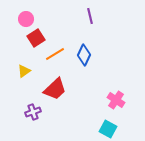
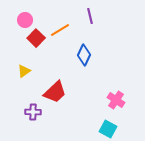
pink circle: moved 1 px left, 1 px down
red square: rotated 12 degrees counterclockwise
orange line: moved 5 px right, 24 px up
red trapezoid: moved 3 px down
purple cross: rotated 21 degrees clockwise
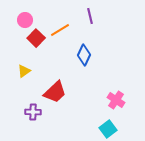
cyan square: rotated 24 degrees clockwise
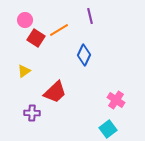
orange line: moved 1 px left
red square: rotated 12 degrees counterclockwise
purple cross: moved 1 px left, 1 px down
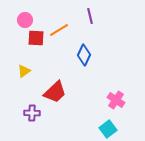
red square: rotated 30 degrees counterclockwise
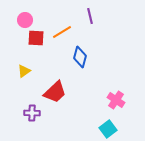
orange line: moved 3 px right, 2 px down
blue diamond: moved 4 px left, 2 px down; rotated 10 degrees counterclockwise
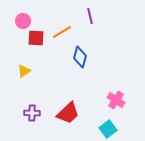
pink circle: moved 2 px left, 1 px down
red trapezoid: moved 13 px right, 21 px down
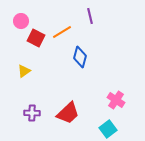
pink circle: moved 2 px left
red square: rotated 24 degrees clockwise
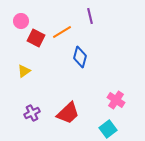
purple cross: rotated 28 degrees counterclockwise
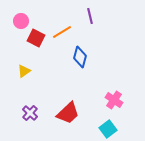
pink cross: moved 2 px left
purple cross: moved 2 px left; rotated 21 degrees counterclockwise
